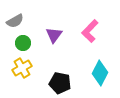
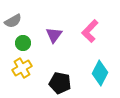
gray semicircle: moved 2 px left
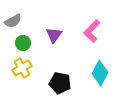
pink L-shape: moved 2 px right
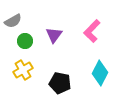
green circle: moved 2 px right, 2 px up
yellow cross: moved 1 px right, 2 px down
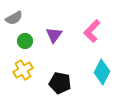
gray semicircle: moved 1 px right, 3 px up
cyan diamond: moved 2 px right, 1 px up
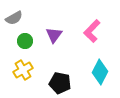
cyan diamond: moved 2 px left
